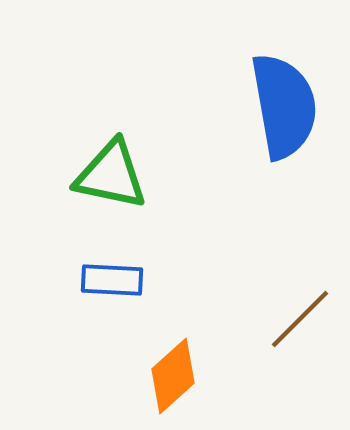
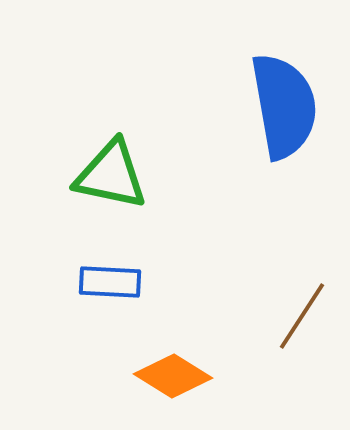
blue rectangle: moved 2 px left, 2 px down
brown line: moved 2 px right, 3 px up; rotated 12 degrees counterclockwise
orange diamond: rotated 74 degrees clockwise
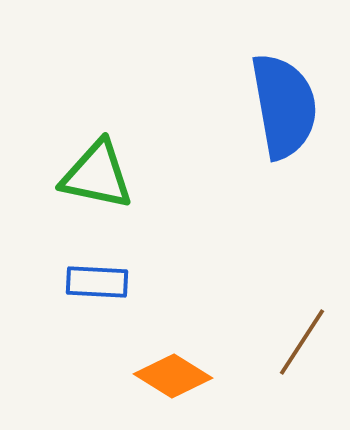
green triangle: moved 14 px left
blue rectangle: moved 13 px left
brown line: moved 26 px down
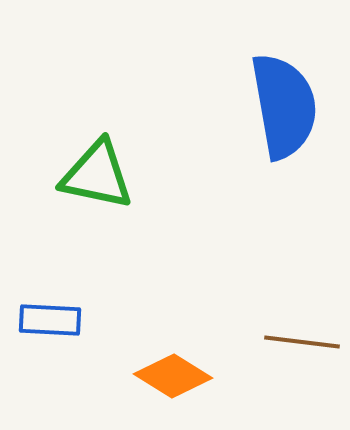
blue rectangle: moved 47 px left, 38 px down
brown line: rotated 64 degrees clockwise
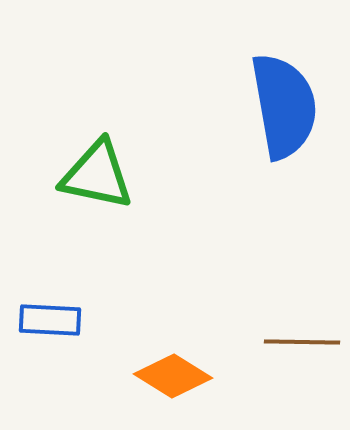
brown line: rotated 6 degrees counterclockwise
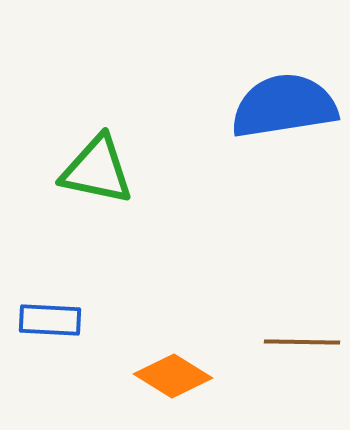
blue semicircle: rotated 89 degrees counterclockwise
green triangle: moved 5 px up
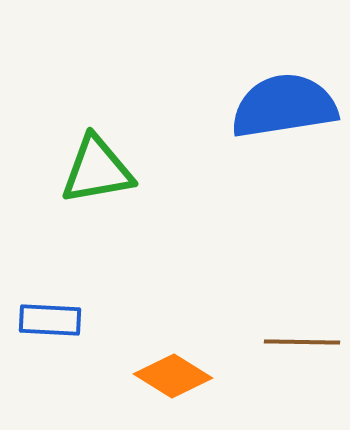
green triangle: rotated 22 degrees counterclockwise
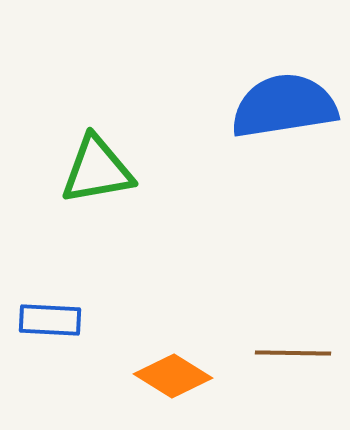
brown line: moved 9 px left, 11 px down
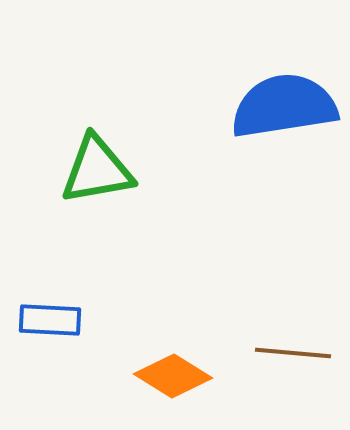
brown line: rotated 4 degrees clockwise
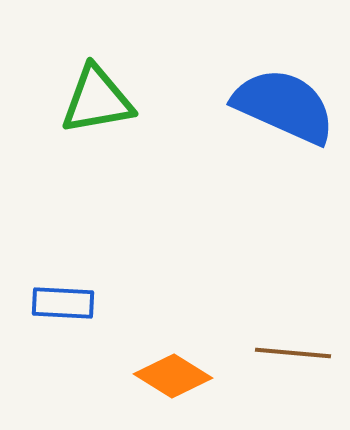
blue semicircle: rotated 33 degrees clockwise
green triangle: moved 70 px up
blue rectangle: moved 13 px right, 17 px up
